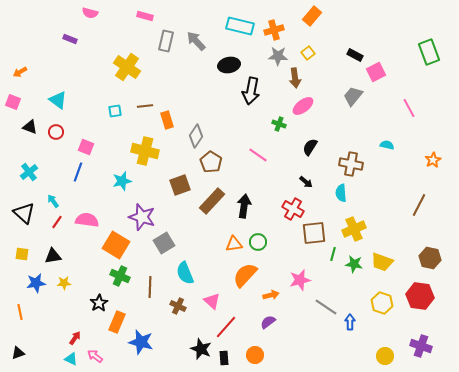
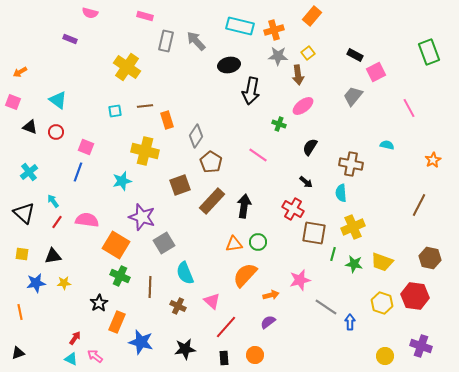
brown arrow at (295, 78): moved 3 px right, 3 px up
yellow cross at (354, 229): moved 1 px left, 2 px up
brown square at (314, 233): rotated 15 degrees clockwise
red hexagon at (420, 296): moved 5 px left
black star at (201, 349): moved 16 px left; rotated 30 degrees counterclockwise
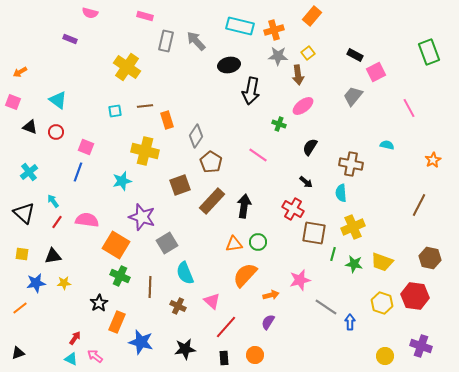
gray square at (164, 243): moved 3 px right
orange line at (20, 312): moved 4 px up; rotated 63 degrees clockwise
purple semicircle at (268, 322): rotated 21 degrees counterclockwise
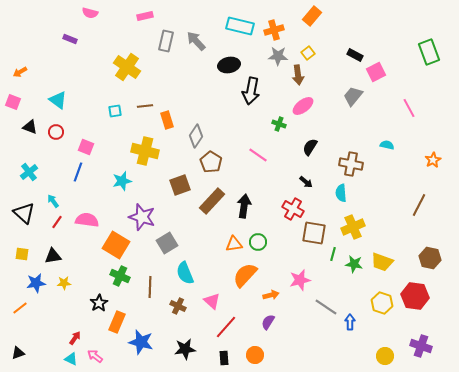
pink rectangle at (145, 16): rotated 28 degrees counterclockwise
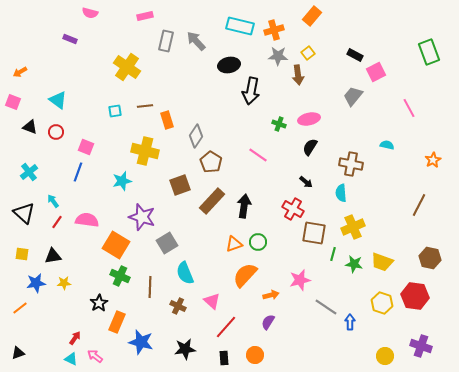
pink ellipse at (303, 106): moved 6 px right, 13 px down; rotated 25 degrees clockwise
orange triangle at (234, 244): rotated 12 degrees counterclockwise
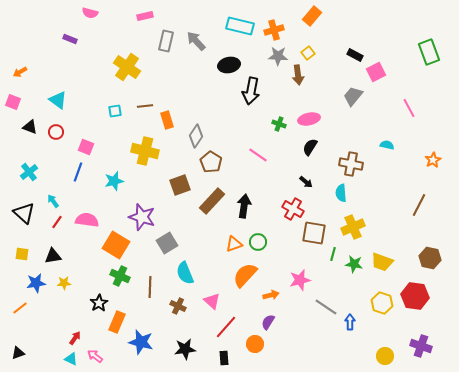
cyan star at (122, 181): moved 8 px left
orange circle at (255, 355): moved 11 px up
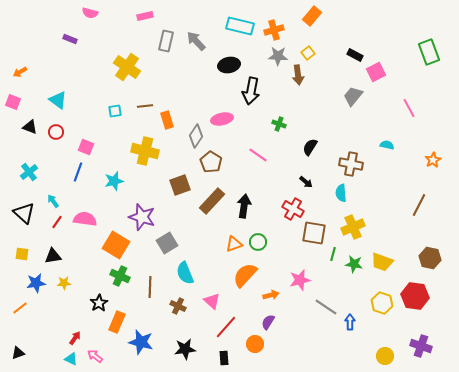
pink ellipse at (309, 119): moved 87 px left
pink semicircle at (87, 220): moved 2 px left, 1 px up
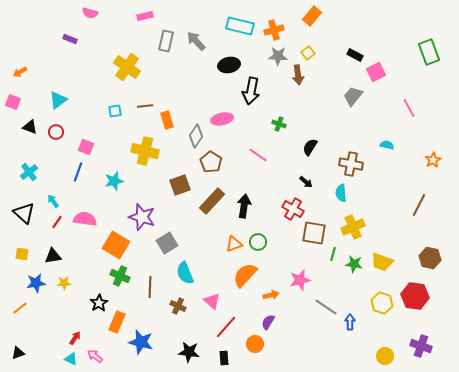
cyan triangle at (58, 100): rotated 48 degrees clockwise
black star at (185, 349): moved 4 px right, 3 px down; rotated 15 degrees clockwise
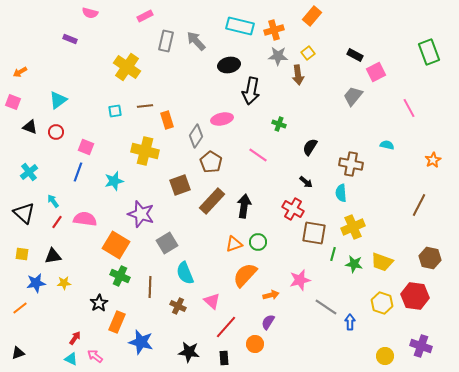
pink rectangle at (145, 16): rotated 14 degrees counterclockwise
purple star at (142, 217): moved 1 px left, 3 px up
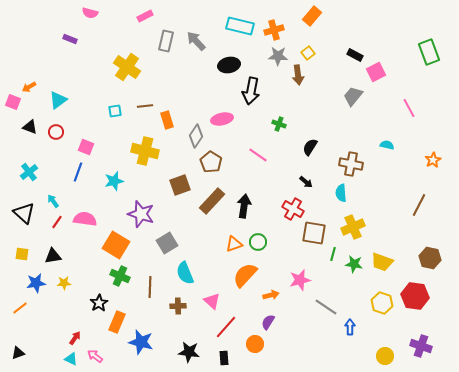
orange arrow at (20, 72): moved 9 px right, 15 px down
brown cross at (178, 306): rotated 28 degrees counterclockwise
blue arrow at (350, 322): moved 5 px down
